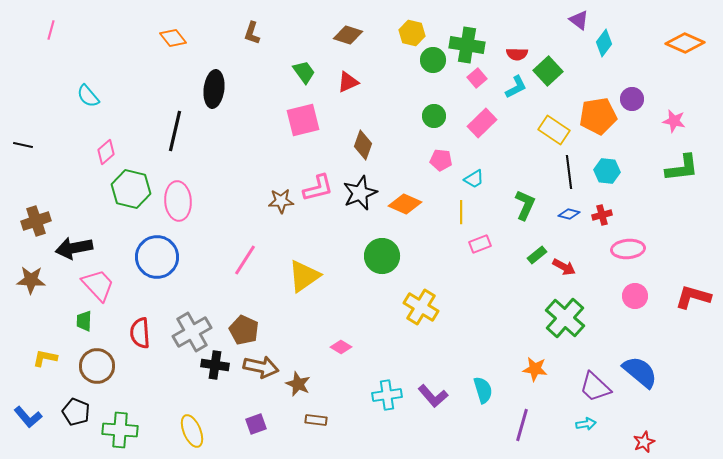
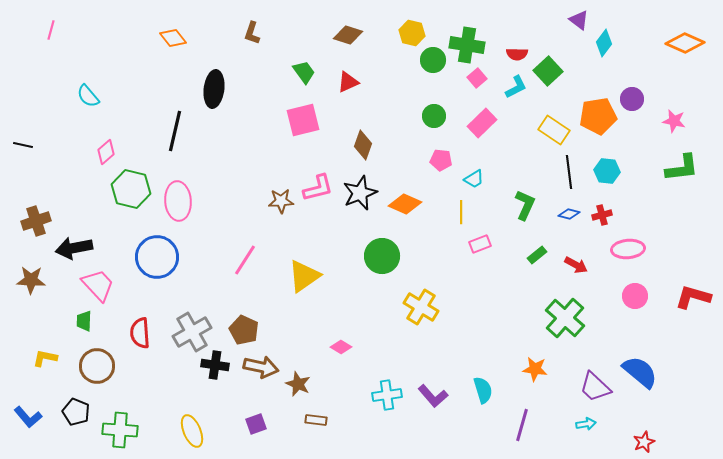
red arrow at (564, 267): moved 12 px right, 2 px up
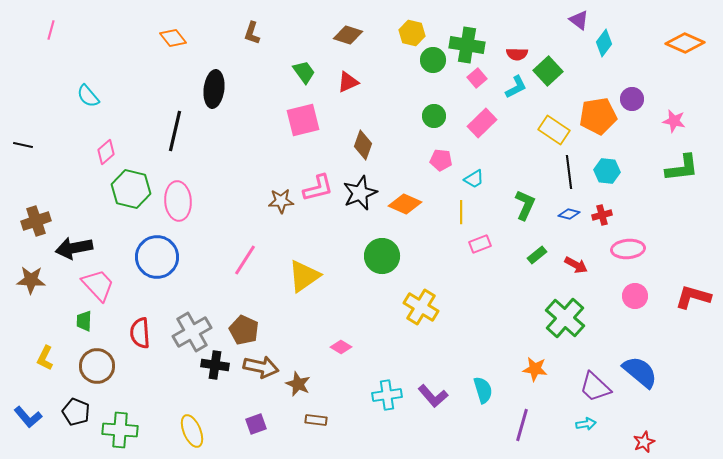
yellow L-shape at (45, 358): rotated 75 degrees counterclockwise
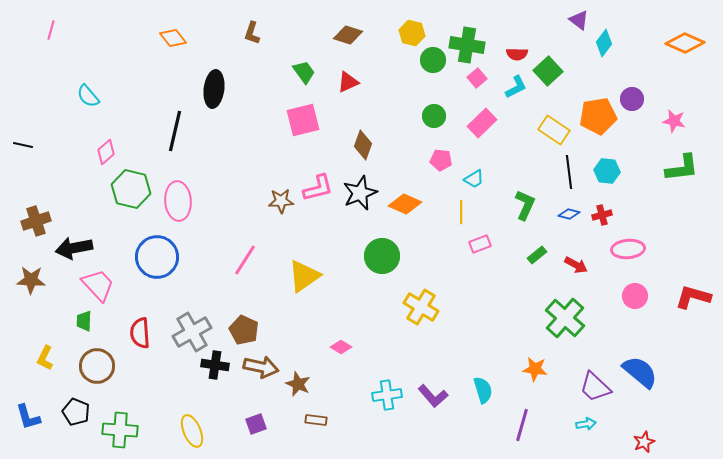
blue L-shape at (28, 417): rotated 24 degrees clockwise
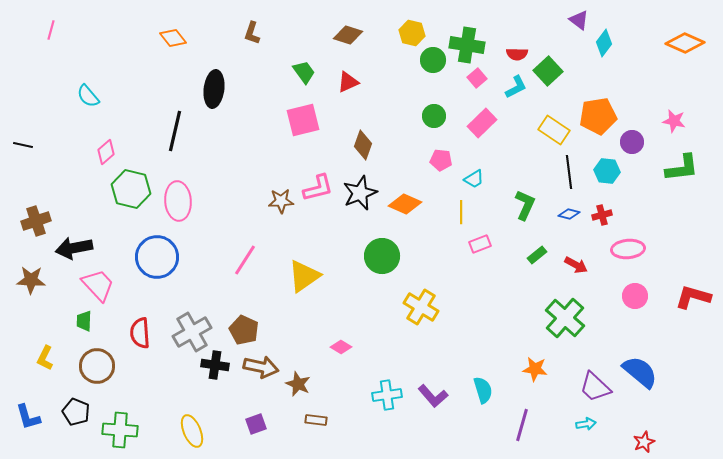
purple circle at (632, 99): moved 43 px down
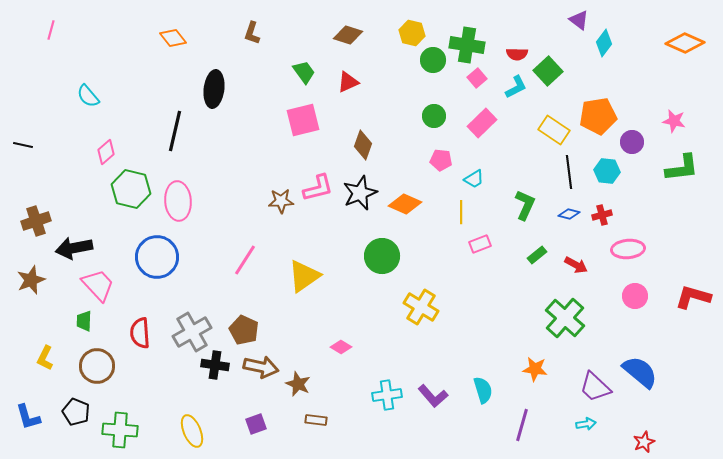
brown star at (31, 280): rotated 24 degrees counterclockwise
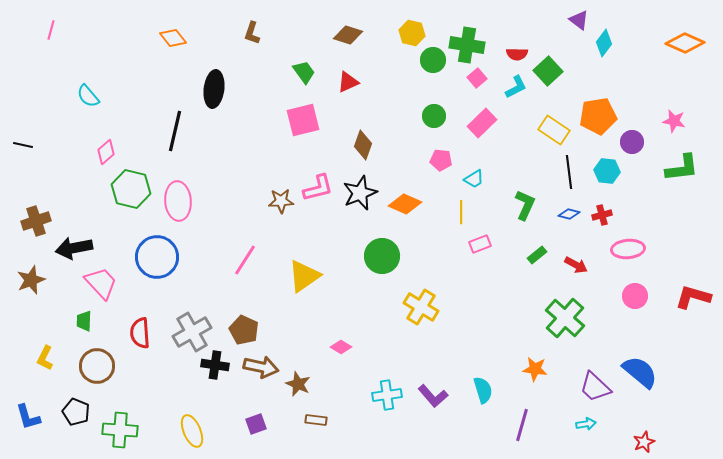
pink trapezoid at (98, 285): moved 3 px right, 2 px up
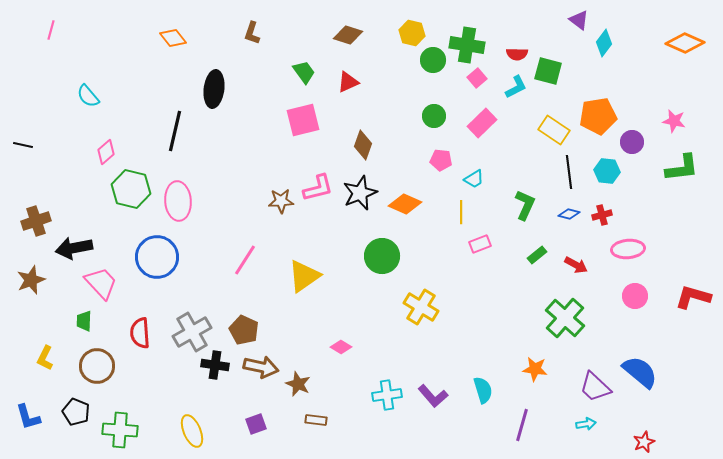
green square at (548, 71): rotated 32 degrees counterclockwise
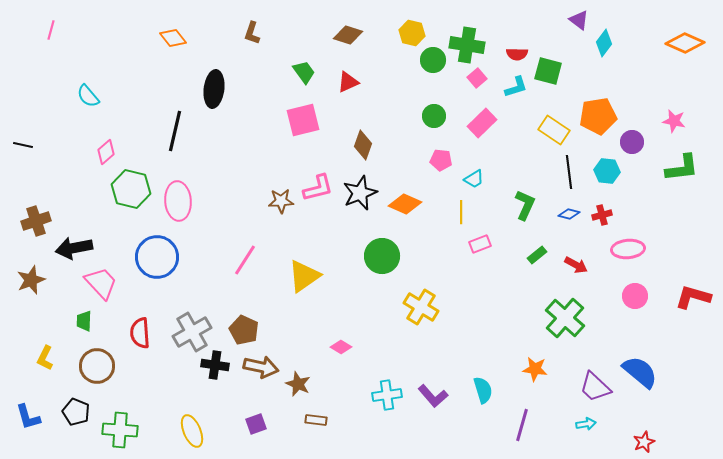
cyan L-shape at (516, 87): rotated 10 degrees clockwise
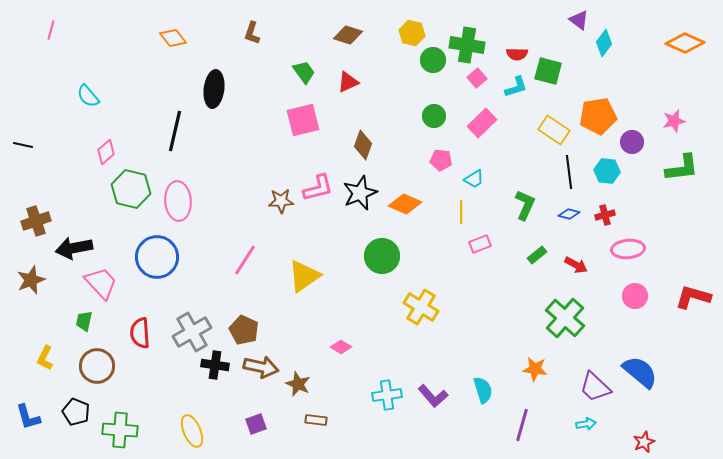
pink star at (674, 121): rotated 25 degrees counterclockwise
red cross at (602, 215): moved 3 px right
green trapezoid at (84, 321): rotated 10 degrees clockwise
